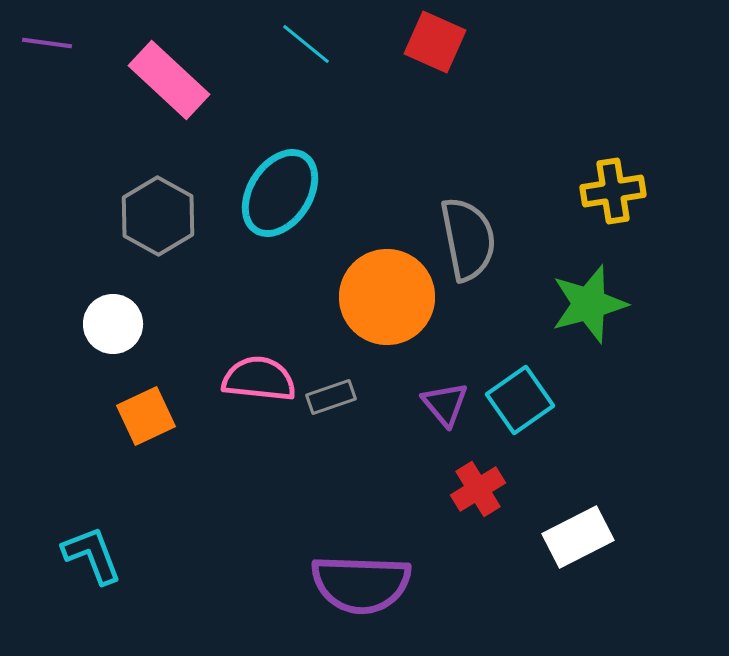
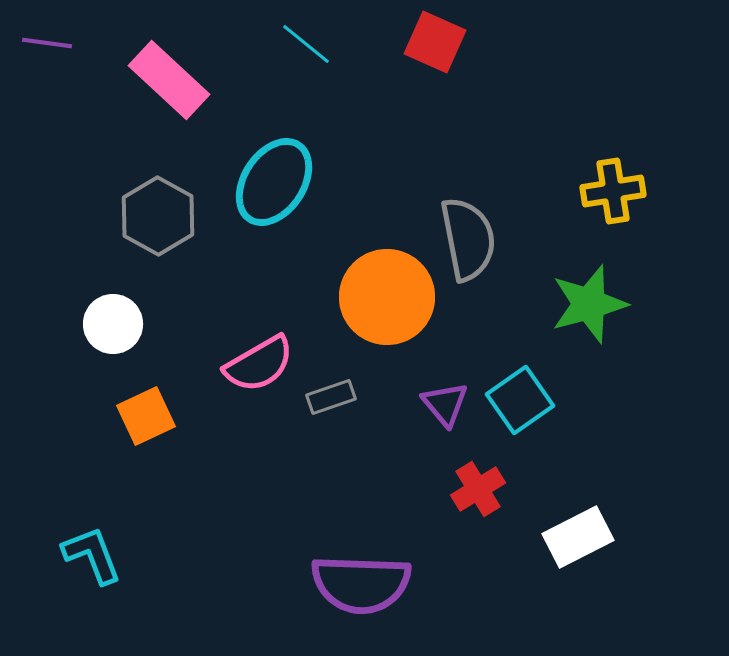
cyan ellipse: moved 6 px left, 11 px up
pink semicircle: moved 15 px up; rotated 144 degrees clockwise
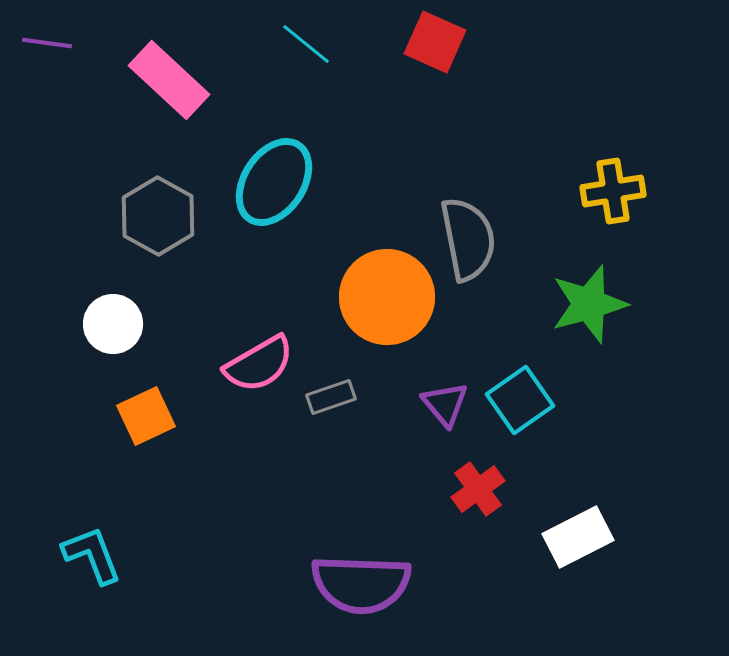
red cross: rotated 4 degrees counterclockwise
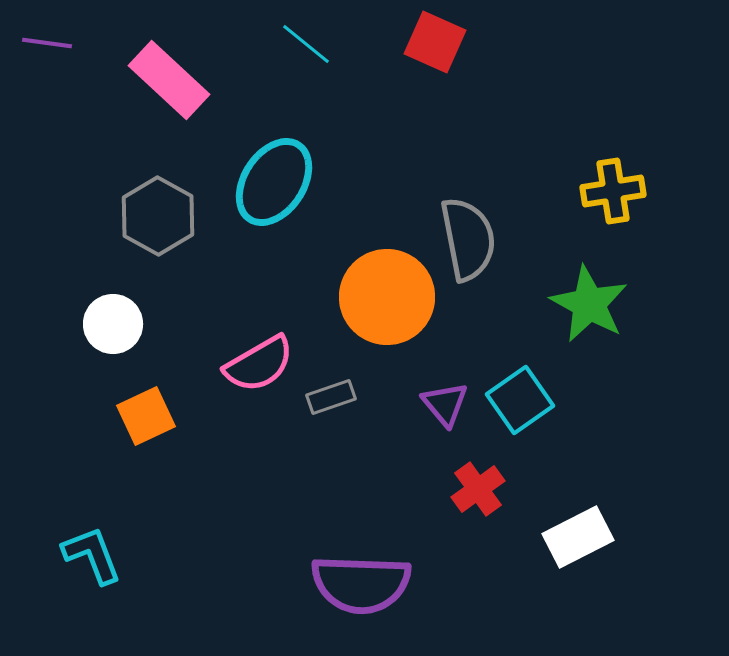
green star: rotated 28 degrees counterclockwise
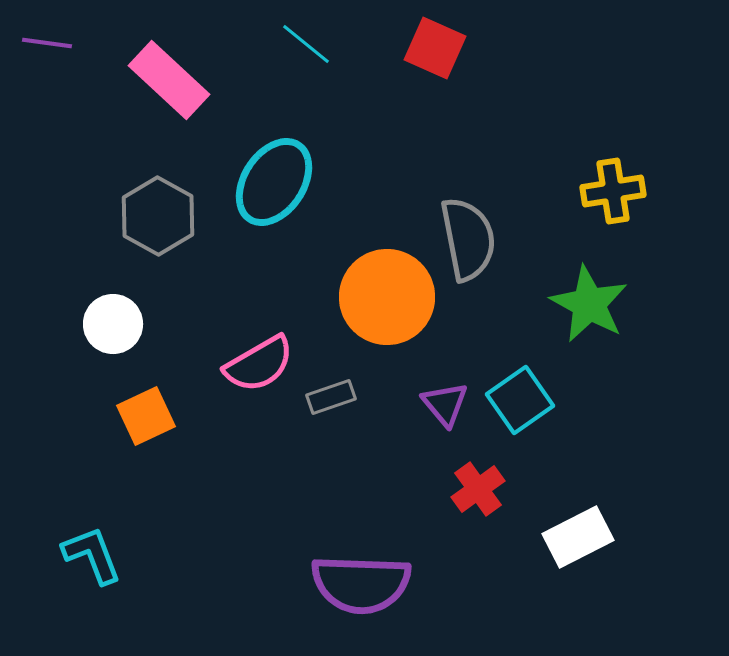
red square: moved 6 px down
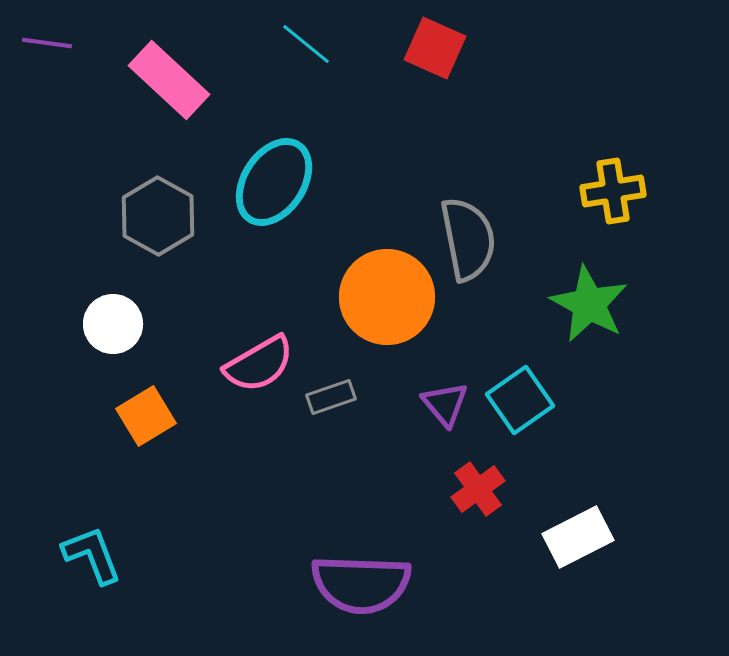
orange square: rotated 6 degrees counterclockwise
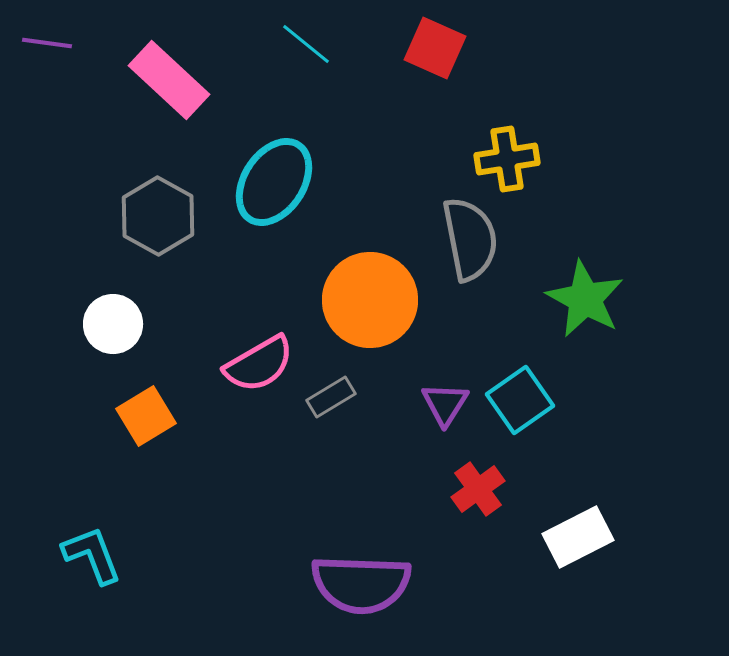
yellow cross: moved 106 px left, 32 px up
gray semicircle: moved 2 px right
orange circle: moved 17 px left, 3 px down
green star: moved 4 px left, 5 px up
gray rectangle: rotated 12 degrees counterclockwise
purple triangle: rotated 12 degrees clockwise
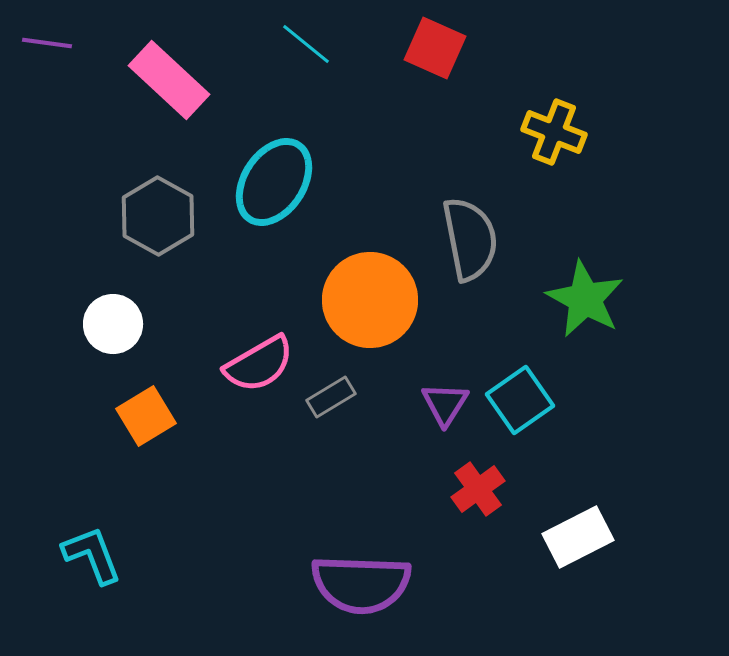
yellow cross: moved 47 px right, 27 px up; rotated 30 degrees clockwise
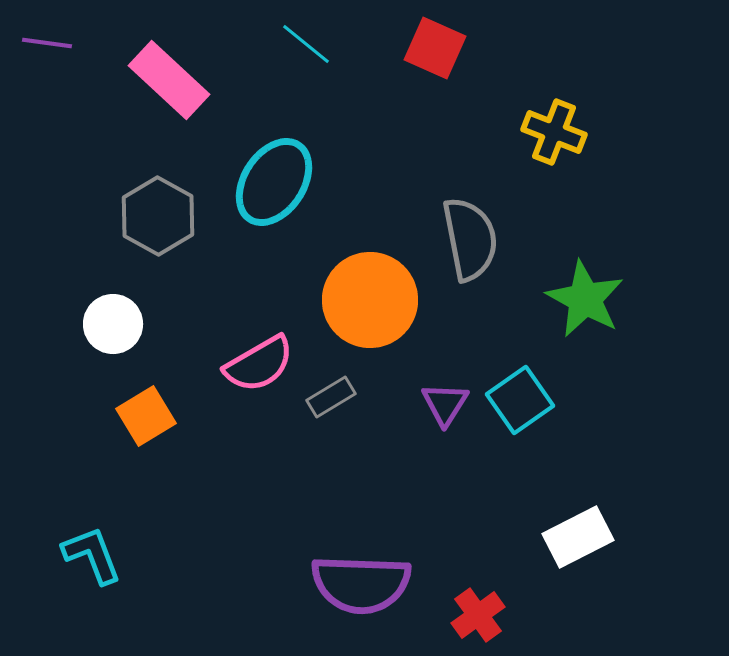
red cross: moved 126 px down
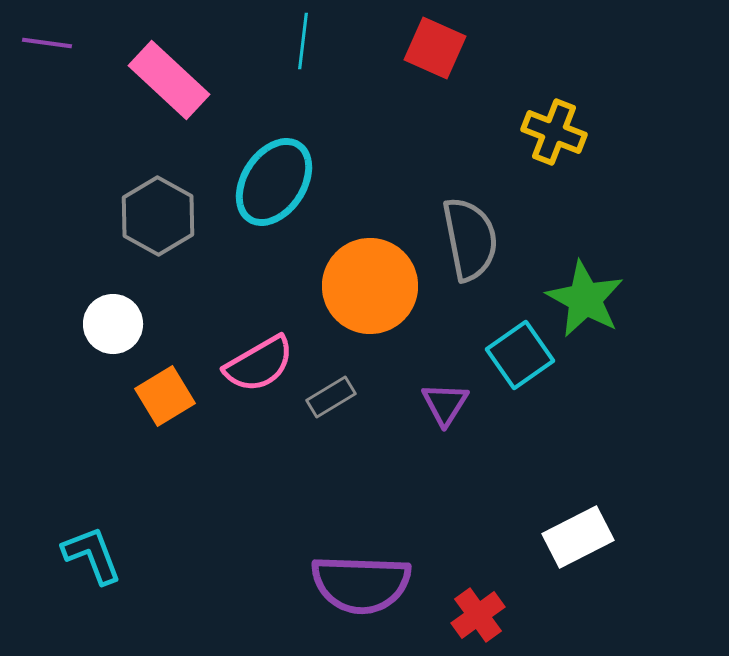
cyan line: moved 3 px left, 3 px up; rotated 58 degrees clockwise
orange circle: moved 14 px up
cyan square: moved 45 px up
orange square: moved 19 px right, 20 px up
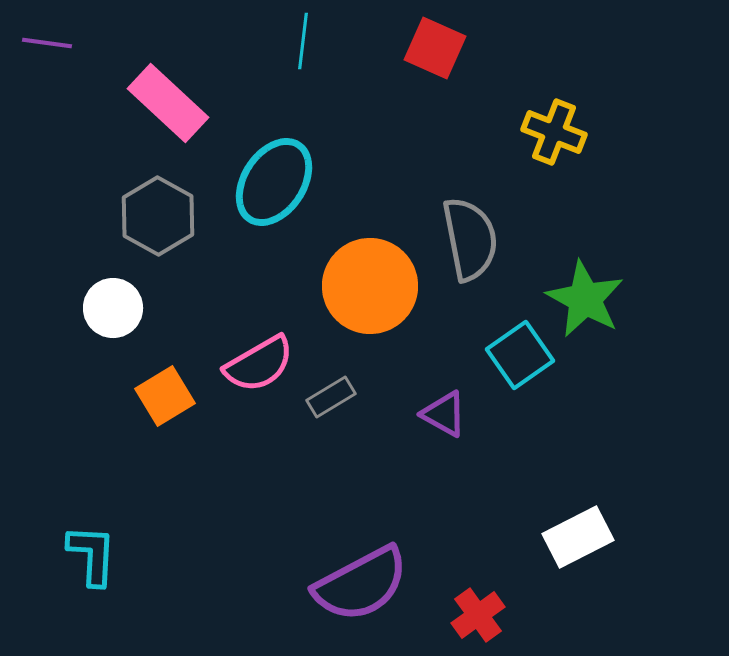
pink rectangle: moved 1 px left, 23 px down
white circle: moved 16 px up
purple triangle: moved 1 px left, 10 px down; rotated 33 degrees counterclockwise
cyan L-shape: rotated 24 degrees clockwise
purple semicircle: rotated 30 degrees counterclockwise
